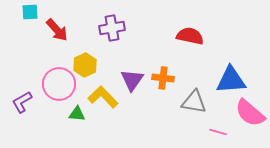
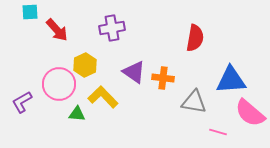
red semicircle: moved 5 px right, 2 px down; rotated 88 degrees clockwise
purple triangle: moved 2 px right, 8 px up; rotated 30 degrees counterclockwise
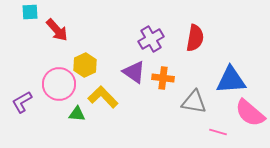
purple cross: moved 39 px right, 11 px down; rotated 20 degrees counterclockwise
